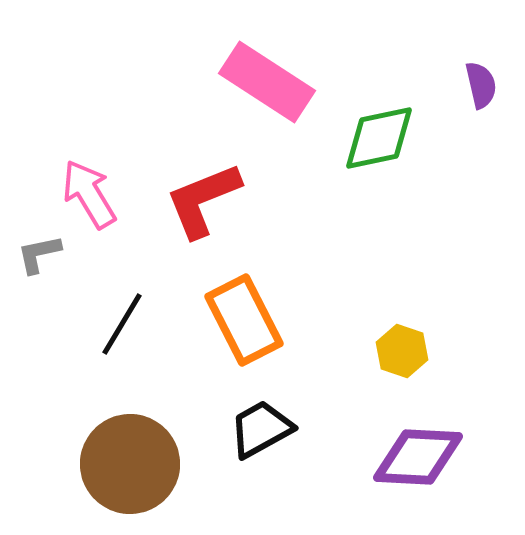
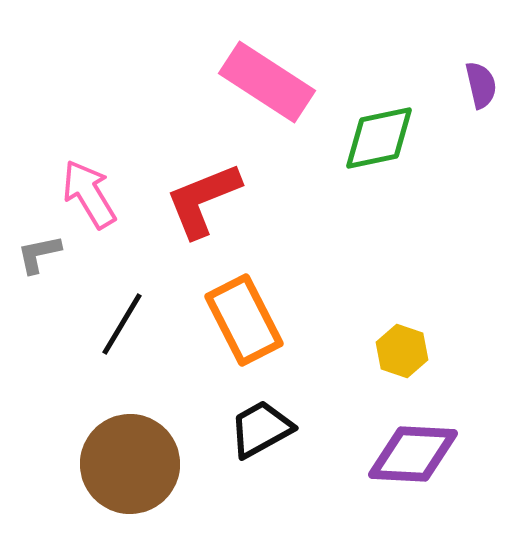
purple diamond: moved 5 px left, 3 px up
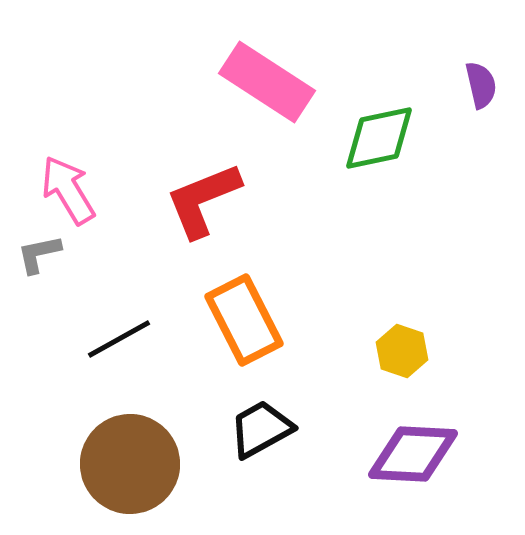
pink arrow: moved 21 px left, 4 px up
black line: moved 3 px left, 15 px down; rotated 30 degrees clockwise
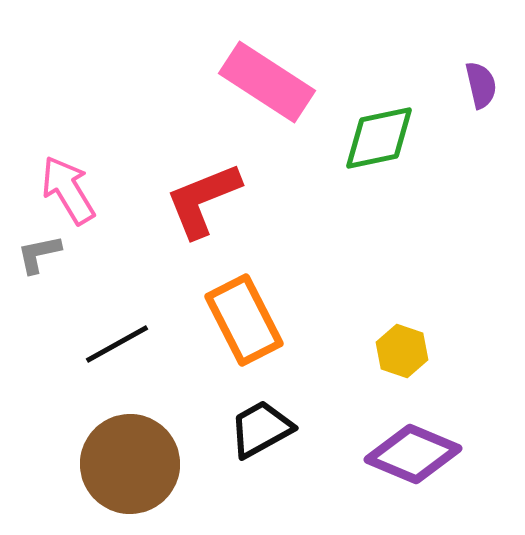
black line: moved 2 px left, 5 px down
purple diamond: rotated 20 degrees clockwise
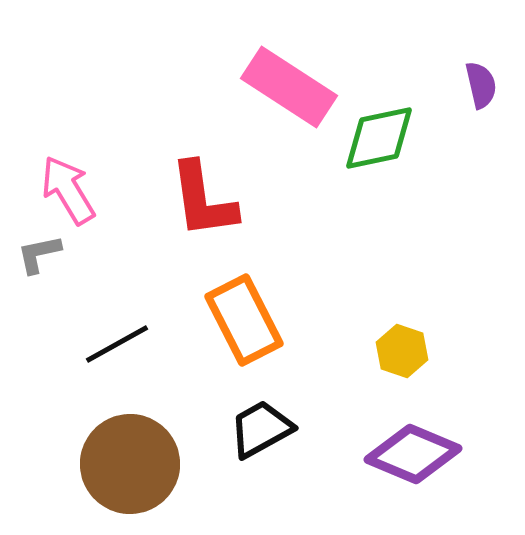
pink rectangle: moved 22 px right, 5 px down
red L-shape: rotated 76 degrees counterclockwise
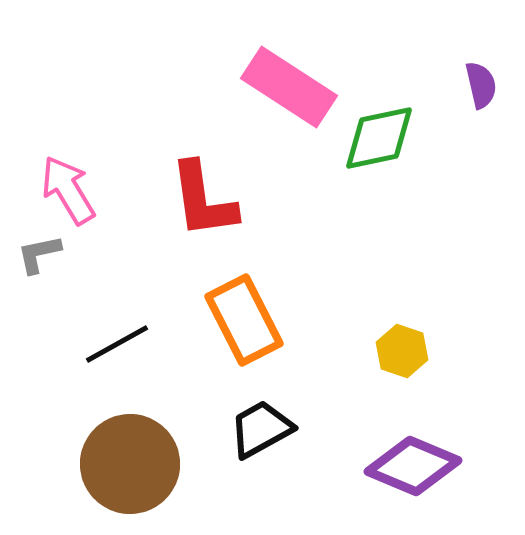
purple diamond: moved 12 px down
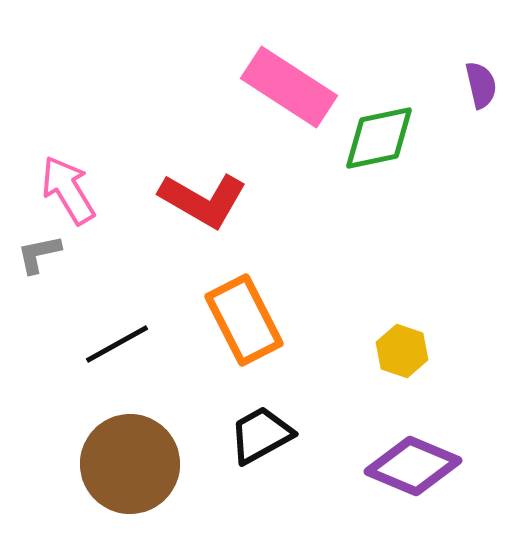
red L-shape: rotated 52 degrees counterclockwise
black trapezoid: moved 6 px down
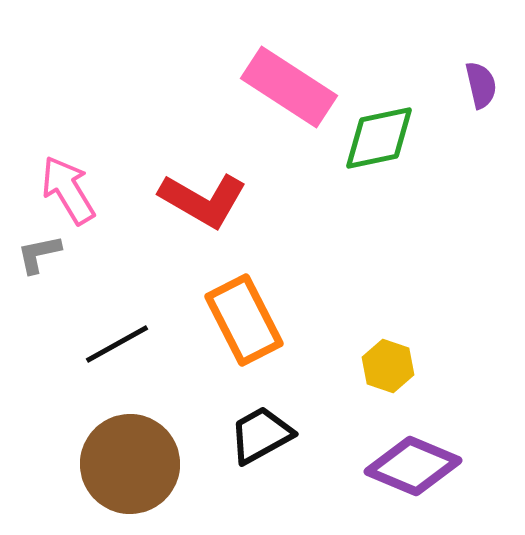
yellow hexagon: moved 14 px left, 15 px down
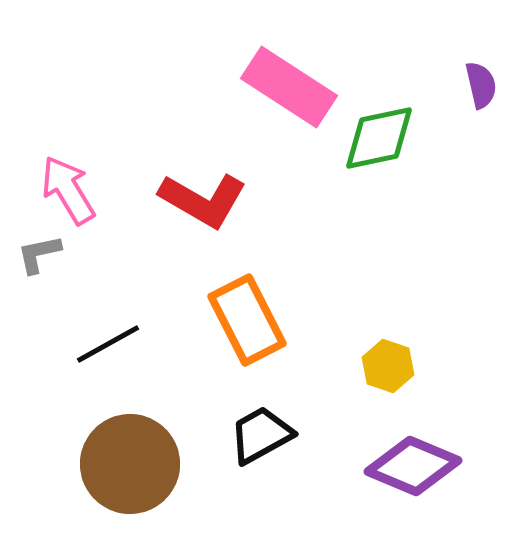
orange rectangle: moved 3 px right
black line: moved 9 px left
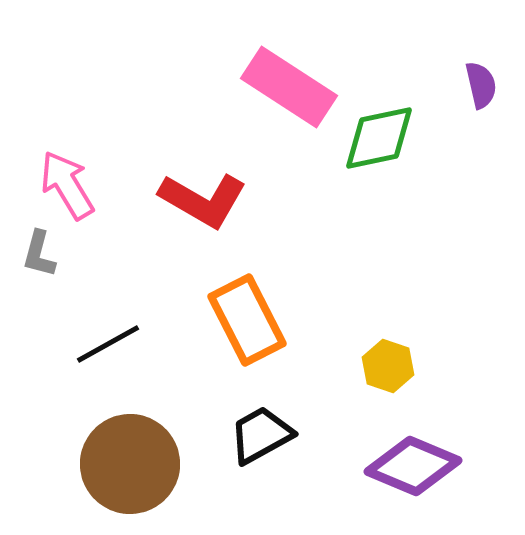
pink arrow: moved 1 px left, 5 px up
gray L-shape: rotated 63 degrees counterclockwise
